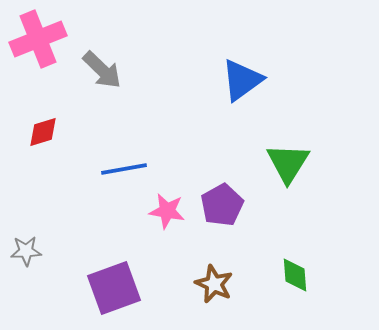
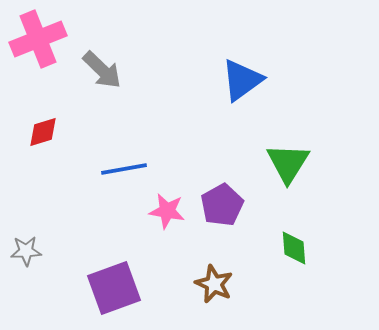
green diamond: moved 1 px left, 27 px up
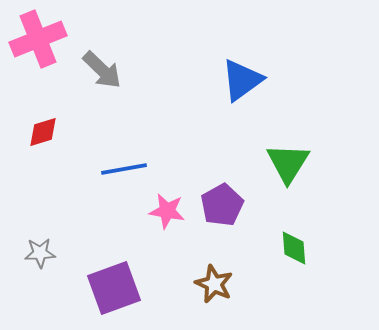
gray star: moved 14 px right, 2 px down
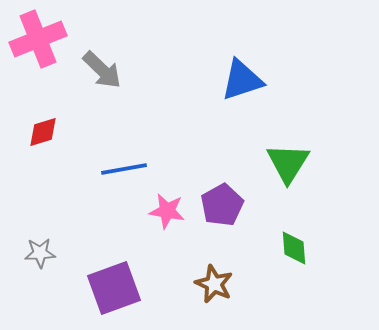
blue triangle: rotated 18 degrees clockwise
